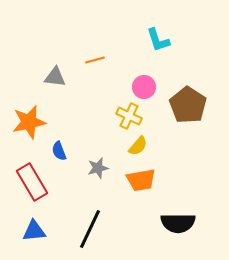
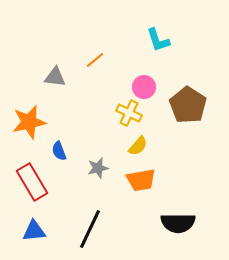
orange line: rotated 24 degrees counterclockwise
yellow cross: moved 3 px up
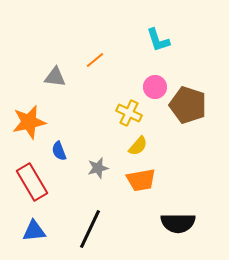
pink circle: moved 11 px right
brown pentagon: rotated 15 degrees counterclockwise
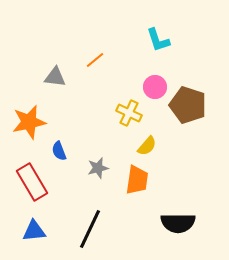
yellow semicircle: moved 9 px right
orange trapezoid: moved 4 px left; rotated 72 degrees counterclockwise
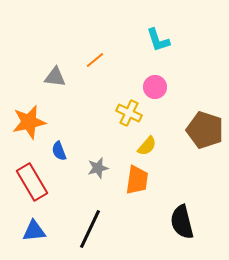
brown pentagon: moved 17 px right, 25 px down
black semicircle: moved 4 px right, 1 px up; rotated 76 degrees clockwise
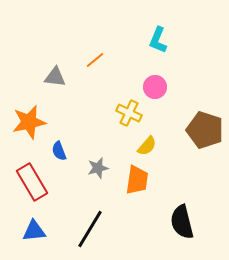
cyan L-shape: rotated 40 degrees clockwise
black line: rotated 6 degrees clockwise
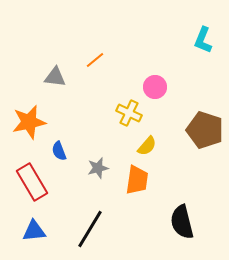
cyan L-shape: moved 45 px right
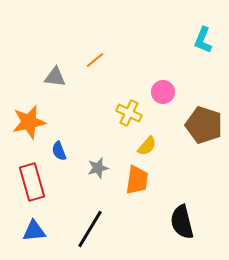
pink circle: moved 8 px right, 5 px down
brown pentagon: moved 1 px left, 5 px up
red rectangle: rotated 15 degrees clockwise
